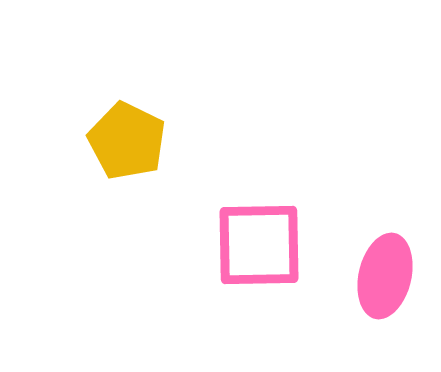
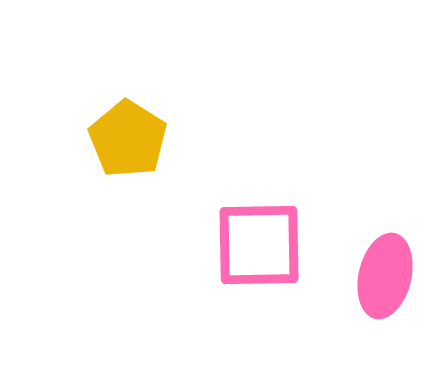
yellow pentagon: moved 1 px right, 2 px up; rotated 6 degrees clockwise
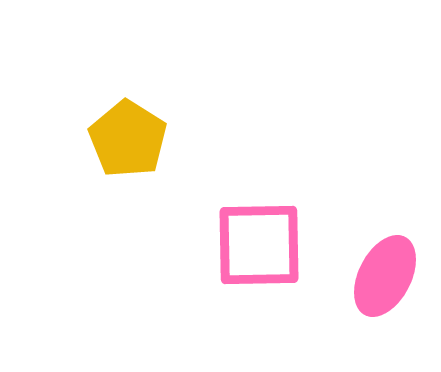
pink ellipse: rotated 14 degrees clockwise
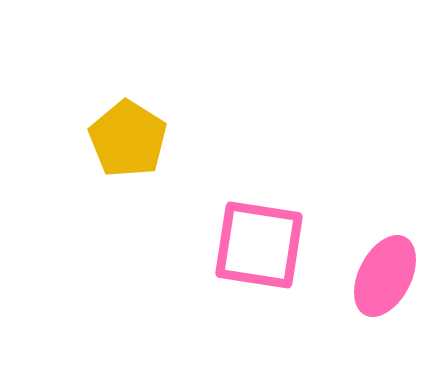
pink square: rotated 10 degrees clockwise
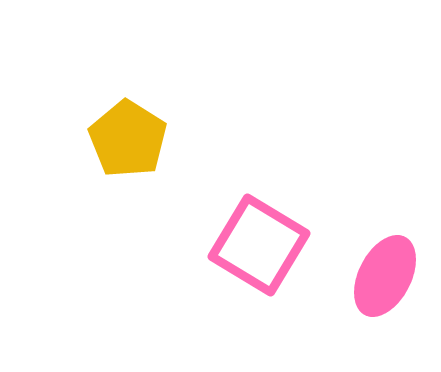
pink square: rotated 22 degrees clockwise
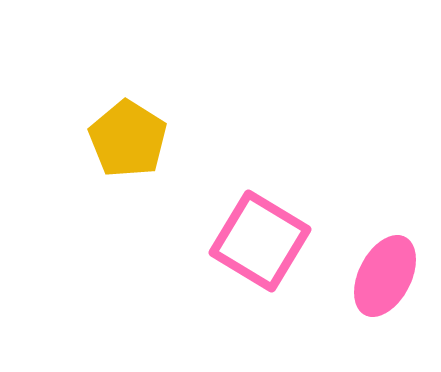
pink square: moved 1 px right, 4 px up
